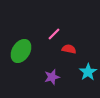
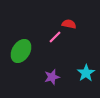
pink line: moved 1 px right, 3 px down
red semicircle: moved 25 px up
cyan star: moved 2 px left, 1 px down
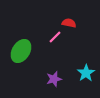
red semicircle: moved 1 px up
purple star: moved 2 px right, 2 px down
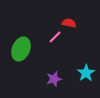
green ellipse: moved 2 px up; rotated 10 degrees counterclockwise
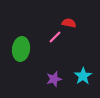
green ellipse: rotated 15 degrees counterclockwise
cyan star: moved 3 px left, 3 px down
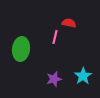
pink line: rotated 32 degrees counterclockwise
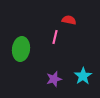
red semicircle: moved 3 px up
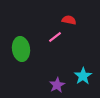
pink line: rotated 40 degrees clockwise
green ellipse: rotated 15 degrees counterclockwise
purple star: moved 3 px right, 6 px down; rotated 14 degrees counterclockwise
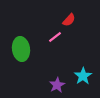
red semicircle: rotated 120 degrees clockwise
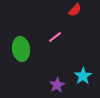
red semicircle: moved 6 px right, 10 px up
